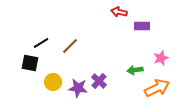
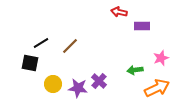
yellow circle: moved 2 px down
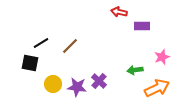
pink star: moved 1 px right, 1 px up
purple star: moved 1 px left, 1 px up
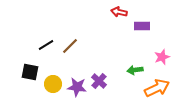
black line: moved 5 px right, 2 px down
black square: moved 9 px down
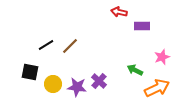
green arrow: rotated 35 degrees clockwise
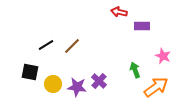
brown line: moved 2 px right
pink star: moved 1 px right, 1 px up; rotated 28 degrees counterclockwise
green arrow: rotated 42 degrees clockwise
orange arrow: moved 1 px left, 1 px up; rotated 10 degrees counterclockwise
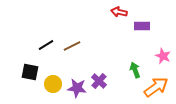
brown line: rotated 18 degrees clockwise
purple star: moved 1 px down
